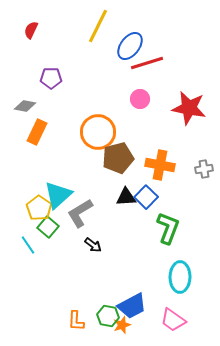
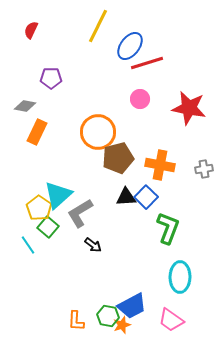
pink trapezoid: moved 2 px left
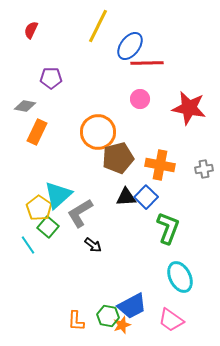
red line: rotated 16 degrees clockwise
cyan ellipse: rotated 28 degrees counterclockwise
